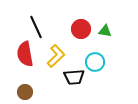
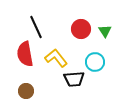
green triangle: rotated 48 degrees clockwise
yellow L-shape: moved 2 px down; rotated 85 degrees counterclockwise
black trapezoid: moved 2 px down
brown circle: moved 1 px right, 1 px up
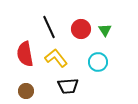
black line: moved 13 px right
green triangle: moved 1 px up
cyan circle: moved 3 px right
black trapezoid: moved 6 px left, 7 px down
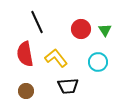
black line: moved 12 px left, 5 px up
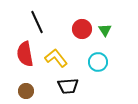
red circle: moved 1 px right
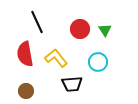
red circle: moved 2 px left
black trapezoid: moved 4 px right, 2 px up
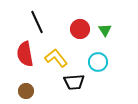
black trapezoid: moved 2 px right, 2 px up
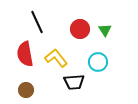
brown circle: moved 1 px up
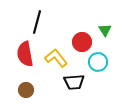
black line: rotated 40 degrees clockwise
red circle: moved 2 px right, 13 px down
